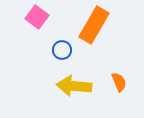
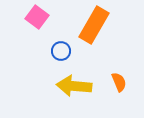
blue circle: moved 1 px left, 1 px down
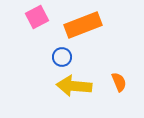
pink square: rotated 25 degrees clockwise
orange rectangle: moved 11 px left; rotated 39 degrees clockwise
blue circle: moved 1 px right, 6 px down
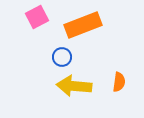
orange semicircle: rotated 30 degrees clockwise
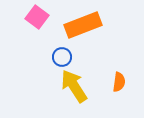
pink square: rotated 25 degrees counterclockwise
yellow arrow: rotated 52 degrees clockwise
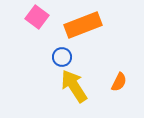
orange semicircle: rotated 18 degrees clockwise
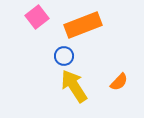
pink square: rotated 15 degrees clockwise
blue circle: moved 2 px right, 1 px up
orange semicircle: rotated 18 degrees clockwise
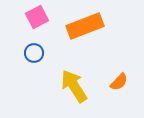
pink square: rotated 10 degrees clockwise
orange rectangle: moved 2 px right, 1 px down
blue circle: moved 30 px left, 3 px up
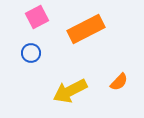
orange rectangle: moved 1 px right, 3 px down; rotated 6 degrees counterclockwise
blue circle: moved 3 px left
yellow arrow: moved 4 px left, 5 px down; rotated 84 degrees counterclockwise
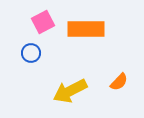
pink square: moved 6 px right, 5 px down
orange rectangle: rotated 27 degrees clockwise
